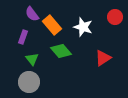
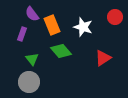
orange rectangle: rotated 18 degrees clockwise
purple rectangle: moved 1 px left, 3 px up
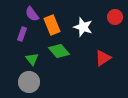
green diamond: moved 2 px left
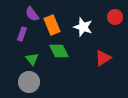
green diamond: rotated 15 degrees clockwise
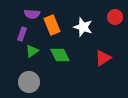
purple semicircle: rotated 49 degrees counterclockwise
green diamond: moved 1 px right, 4 px down
green triangle: moved 8 px up; rotated 32 degrees clockwise
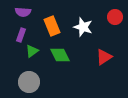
purple semicircle: moved 9 px left, 2 px up
orange rectangle: moved 1 px down
purple rectangle: moved 1 px left, 1 px down
red triangle: moved 1 px right, 1 px up
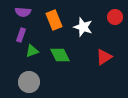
orange rectangle: moved 2 px right, 6 px up
green triangle: rotated 16 degrees clockwise
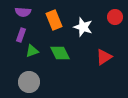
green diamond: moved 2 px up
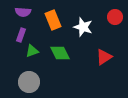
orange rectangle: moved 1 px left
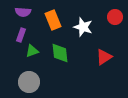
green diamond: rotated 20 degrees clockwise
